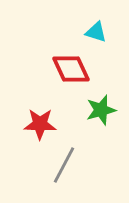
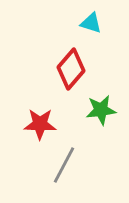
cyan triangle: moved 5 px left, 9 px up
red diamond: rotated 66 degrees clockwise
green star: rotated 8 degrees clockwise
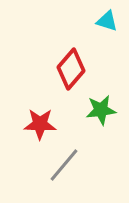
cyan triangle: moved 16 px right, 2 px up
gray line: rotated 12 degrees clockwise
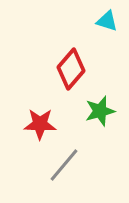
green star: moved 1 px left, 1 px down; rotated 8 degrees counterclockwise
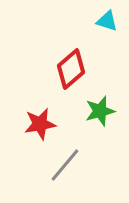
red diamond: rotated 9 degrees clockwise
red star: rotated 12 degrees counterclockwise
gray line: moved 1 px right
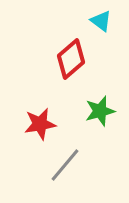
cyan triangle: moved 6 px left; rotated 20 degrees clockwise
red diamond: moved 10 px up
